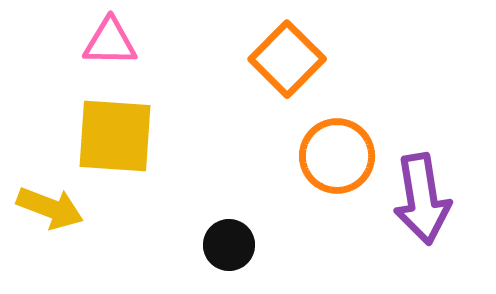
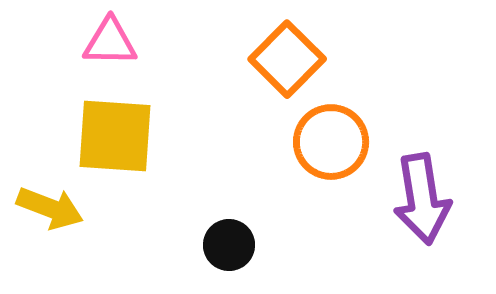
orange circle: moved 6 px left, 14 px up
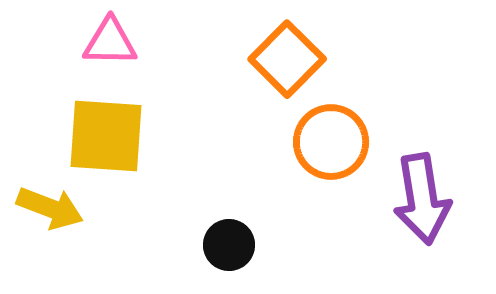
yellow square: moved 9 px left
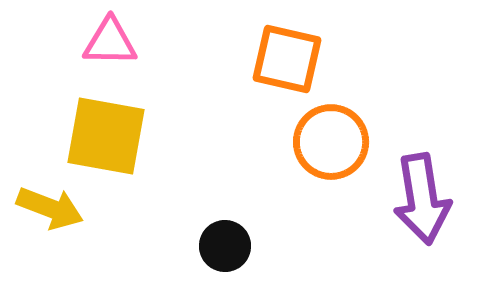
orange square: rotated 32 degrees counterclockwise
yellow square: rotated 6 degrees clockwise
black circle: moved 4 px left, 1 px down
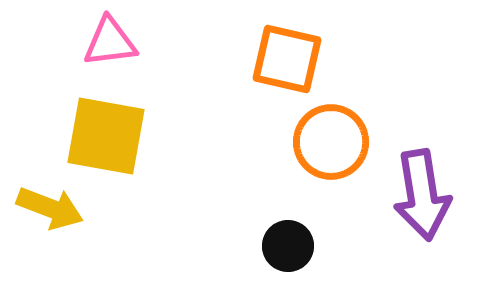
pink triangle: rotated 8 degrees counterclockwise
purple arrow: moved 4 px up
black circle: moved 63 px right
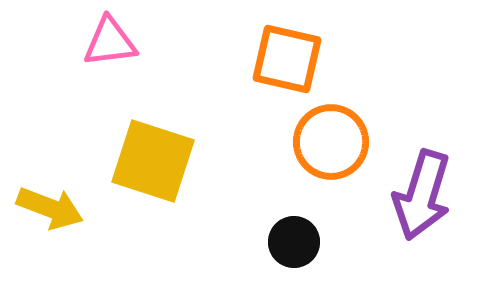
yellow square: moved 47 px right, 25 px down; rotated 8 degrees clockwise
purple arrow: rotated 26 degrees clockwise
black circle: moved 6 px right, 4 px up
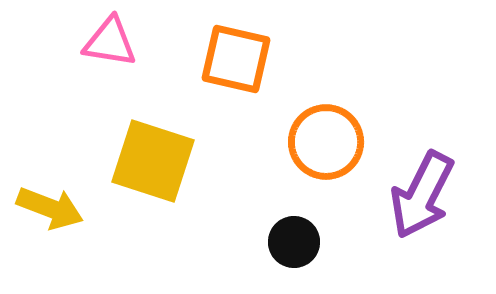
pink triangle: rotated 16 degrees clockwise
orange square: moved 51 px left
orange circle: moved 5 px left
purple arrow: rotated 10 degrees clockwise
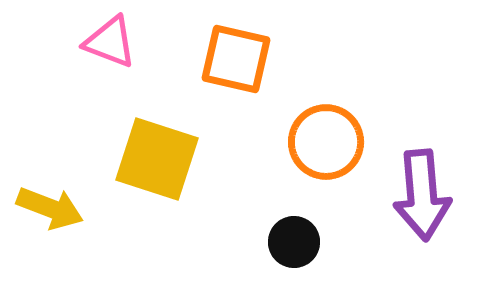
pink triangle: rotated 12 degrees clockwise
yellow square: moved 4 px right, 2 px up
purple arrow: rotated 32 degrees counterclockwise
